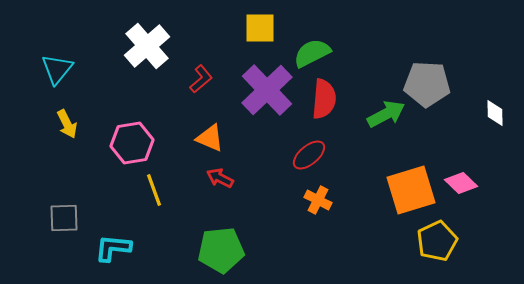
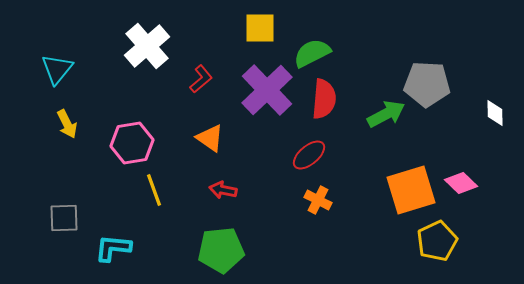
orange triangle: rotated 12 degrees clockwise
red arrow: moved 3 px right, 12 px down; rotated 16 degrees counterclockwise
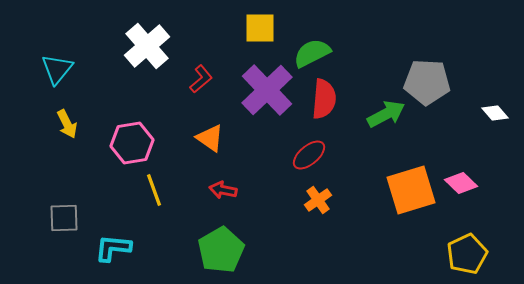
gray pentagon: moved 2 px up
white diamond: rotated 40 degrees counterclockwise
orange cross: rotated 28 degrees clockwise
yellow pentagon: moved 30 px right, 13 px down
green pentagon: rotated 24 degrees counterclockwise
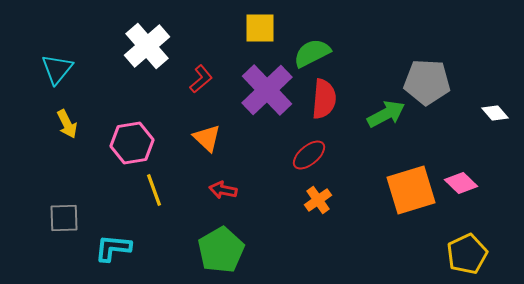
orange triangle: moved 3 px left; rotated 8 degrees clockwise
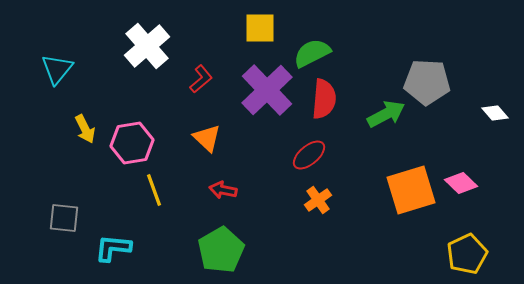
yellow arrow: moved 18 px right, 5 px down
gray square: rotated 8 degrees clockwise
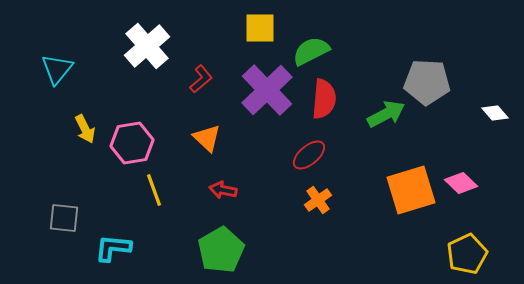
green semicircle: moved 1 px left, 2 px up
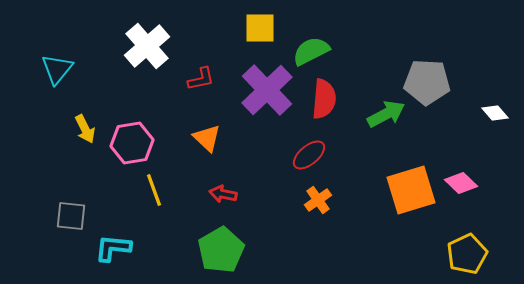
red L-shape: rotated 28 degrees clockwise
red arrow: moved 4 px down
gray square: moved 7 px right, 2 px up
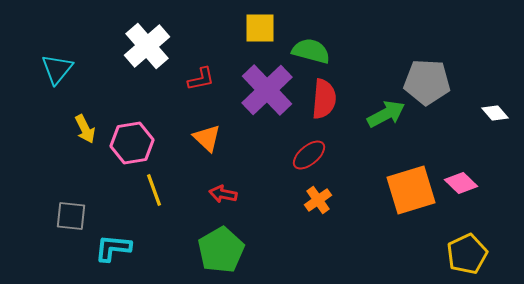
green semicircle: rotated 42 degrees clockwise
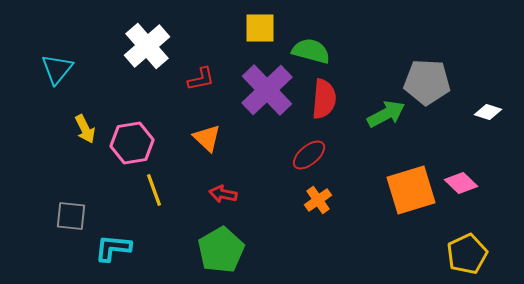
white diamond: moved 7 px left, 1 px up; rotated 32 degrees counterclockwise
